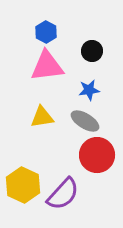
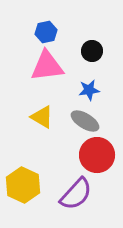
blue hexagon: rotated 20 degrees clockwise
yellow triangle: rotated 40 degrees clockwise
purple semicircle: moved 13 px right
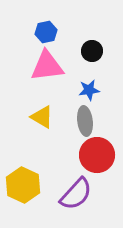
gray ellipse: rotated 52 degrees clockwise
